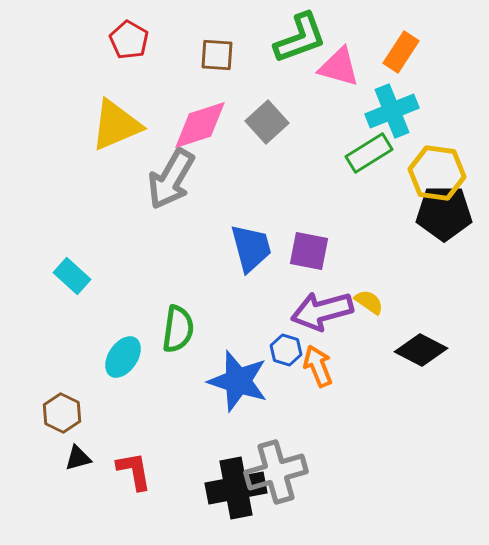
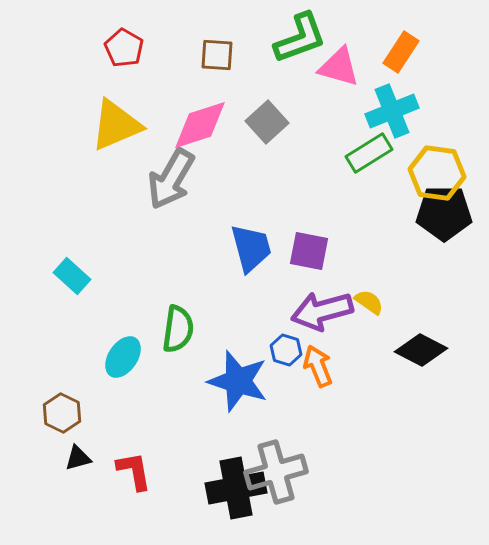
red pentagon: moved 5 px left, 8 px down
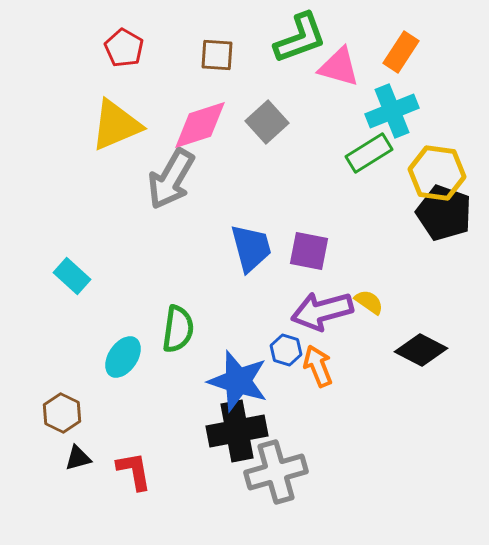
black pentagon: rotated 20 degrees clockwise
black cross: moved 1 px right, 57 px up
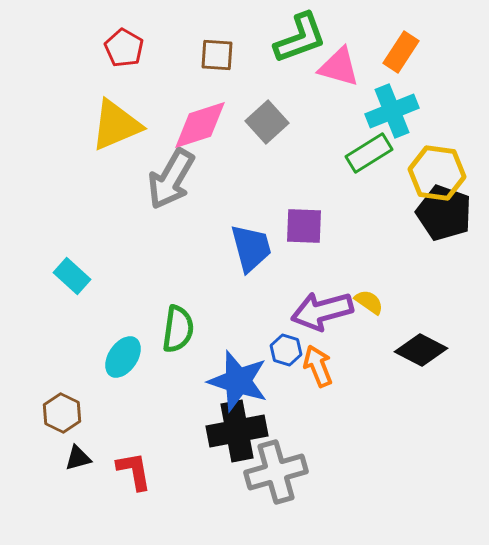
purple square: moved 5 px left, 25 px up; rotated 9 degrees counterclockwise
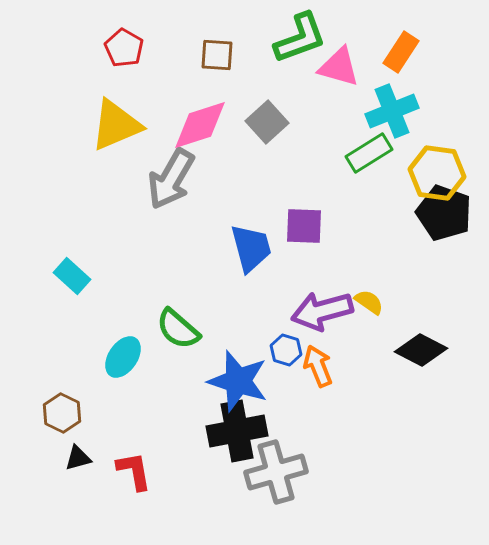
green semicircle: rotated 123 degrees clockwise
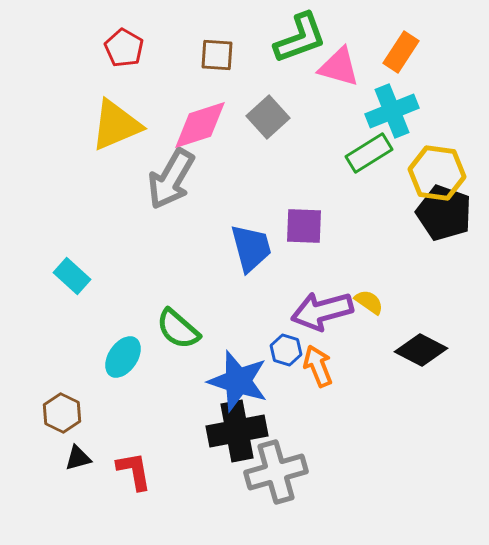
gray square: moved 1 px right, 5 px up
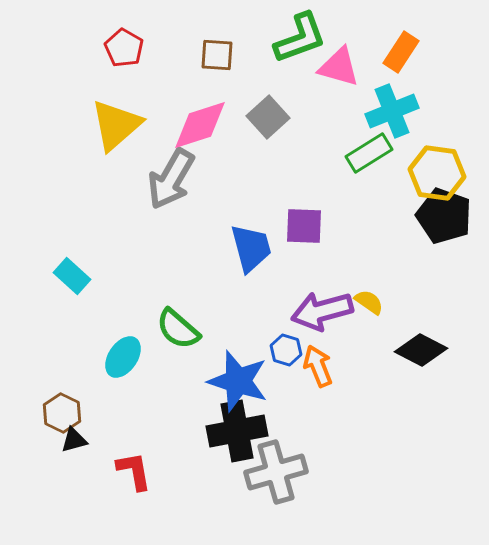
yellow triangle: rotated 18 degrees counterclockwise
black pentagon: moved 3 px down
black triangle: moved 4 px left, 18 px up
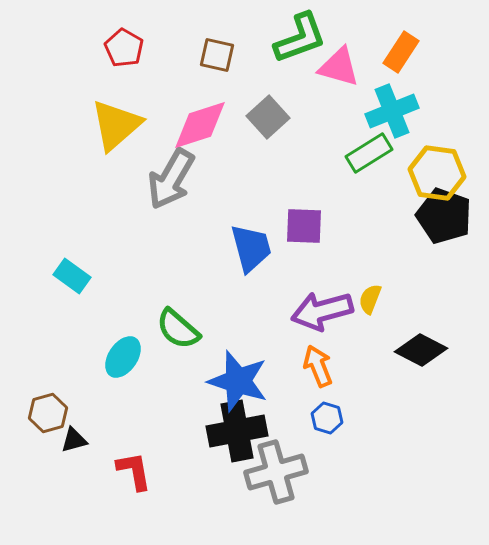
brown square: rotated 9 degrees clockwise
cyan rectangle: rotated 6 degrees counterclockwise
yellow semicircle: moved 1 px right, 3 px up; rotated 104 degrees counterclockwise
blue hexagon: moved 41 px right, 68 px down
brown hexagon: moved 14 px left; rotated 18 degrees clockwise
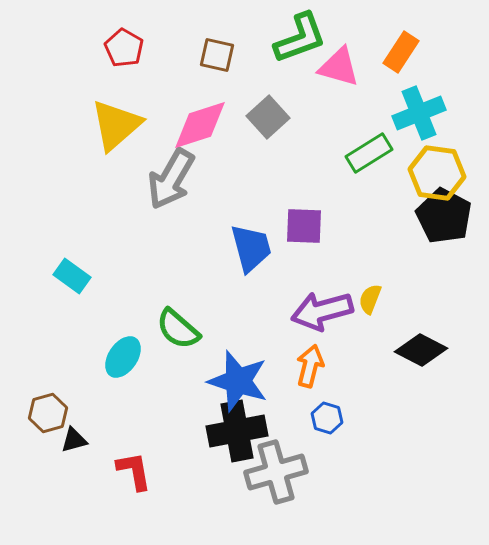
cyan cross: moved 27 px right, 2 px down
black pentagon: rotated 8 degrees clockwise
orange arrow: moved 8 px left; rotated 36 degrees clockwise
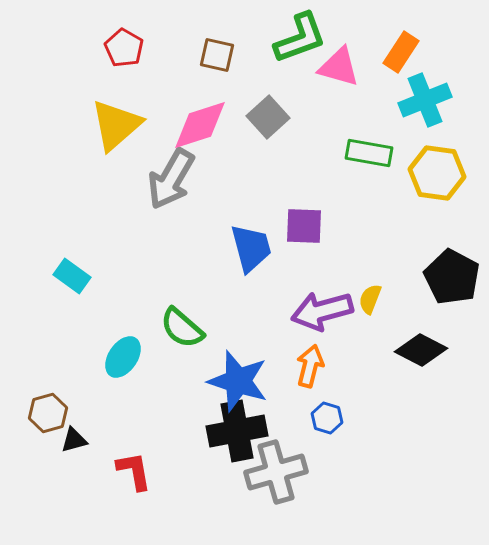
cyan cross: moved 6 px right, 13 px up
green rectangle: rotated 42 degrees clockwise
black pentagon: moved 8 px right, 61 px down
green semicircle: moved 4 px right, 1 px up
